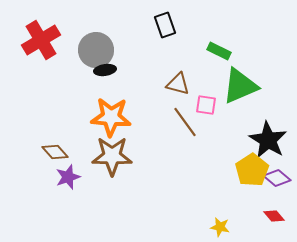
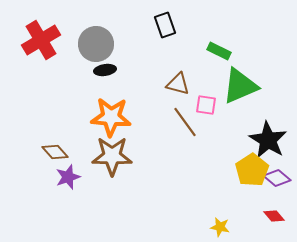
gray circle: moved 6 px up
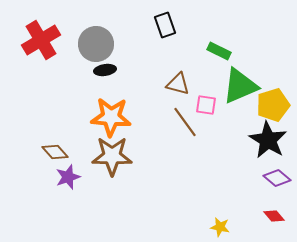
yellow pentagon: moved 21 px right, 65 px up; rotated 16 degrees clockwise
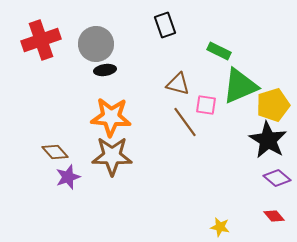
red cross: rotated 12 degrees clockwise
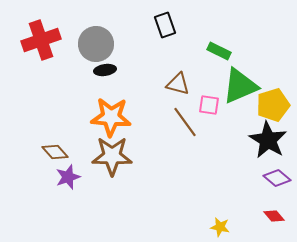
pink square: moved 3 px right
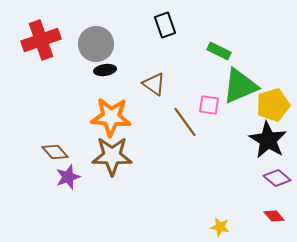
brown triangle: moved 24 px left; rotated 20 degrees clockwise
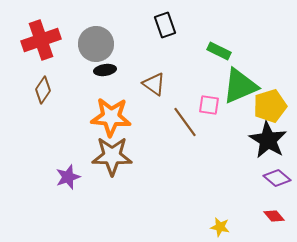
yellow pentagon: moved 3 px left, 1 px down
brown diamond: moved 12 px left, 62 px up; rotated 76 degrees clockwise
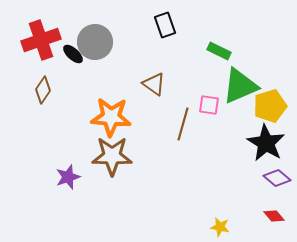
gray circle: moved 1 px left, 2 px up
black ellipse: moved 32 px left, 16 px up; rotated 50 degrees clockwise
brown line: moved 2 px left, 2 px down; rotated 52 degrees clockwise
black star: moved 2 px left, 3 px down
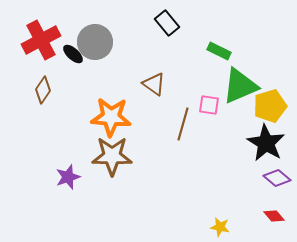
black rectangle: moved 2 px right, 2 px up; rotated 20 degrees counterclockwise
red cross: rotated 9 degrees counterclockwise
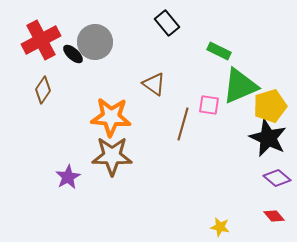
black star: moved 2 px right, 5 px up; rotated 6 degrees counterclockwise
purple star: rotated 10 degrees counterclockwise
